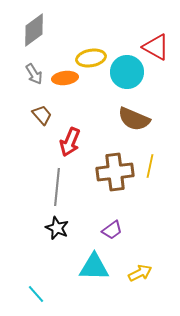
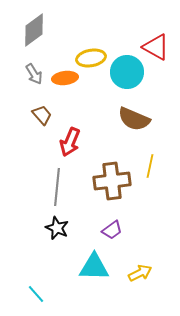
brown cross: moved 3 px left, 9 px down
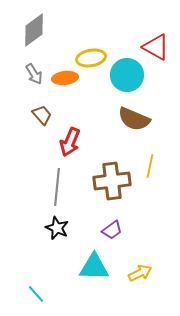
cyan circle: moved 3 px down
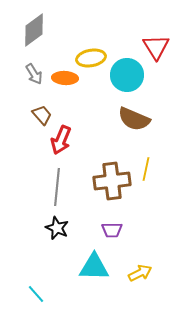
red triangle: rotated 28 degrees clockwise
orange ellipse: rotated 10 degrees clockwise
red arrow: moved 9 px left, 2 px up
yellow line: moved 4 px left, 3 px down
purple trapezoid: rotated 35 degrees clockwise
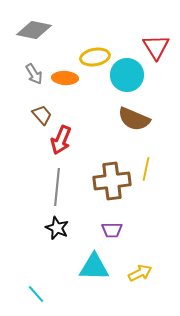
gray diamond: rotated 48 degrees clockwise
yellow ellipse: moved 4 px right, 1 px up
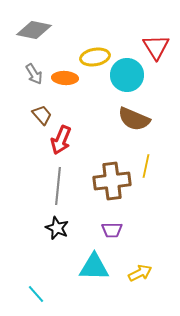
yellow line: moved 3 px up
gray line: moved 1 px right, 1 px up
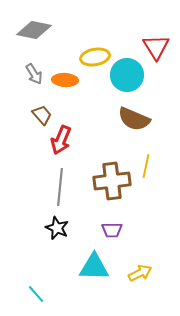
orange ellipse: moved 2 px down
gray line: moved 2 px right, 1 px down
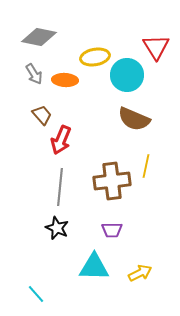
gray diamond: moved 5 px right, 7 px down
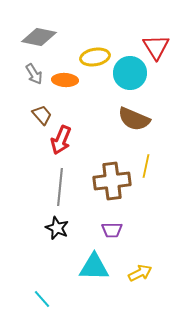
cyan circle: moved 3 px right, 2 px up
cyan line: moved 6 px right, 5 px down
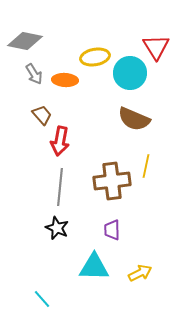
gray diamond: moved 14 px left, 4 px down
red arrow: moved 1 px left, 1 px down; rotated 12 degrees counterclockwise
purple trapezoid: rotated 90 degrees clockwise
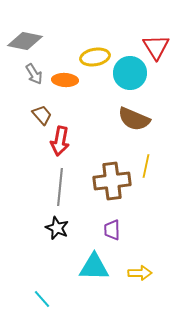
yellow arrow: rotated 25 degrees clockwise
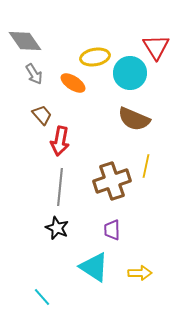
gray diamond: rotated 44 degrees clockwise
orange ellipse: moved 8 px right, 3 px down; rotated 30 degrees clockwise
brown cross: rotated 12 degrees counterclockwise
cyan triangle: rotated 32 degrees clockwise
cyan line: moved 2 px up
